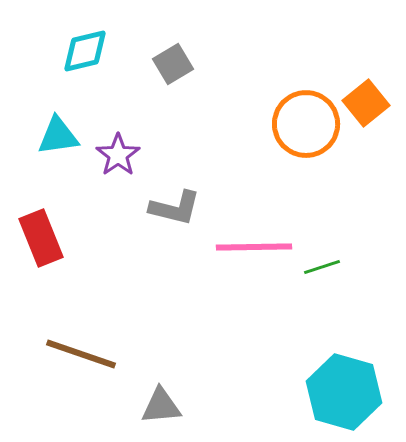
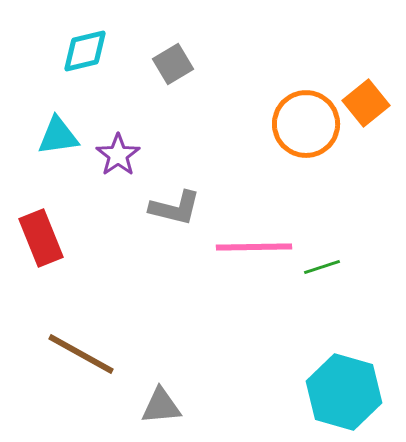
brown line: rotated 10 degrees clockwise
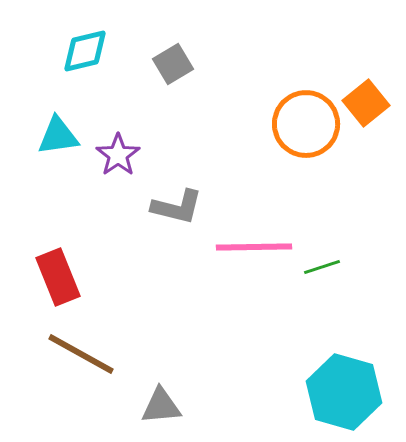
gray L-shape: moved 2 px right, 1 px up
red rectangle: moved 17 px right, 39 px down
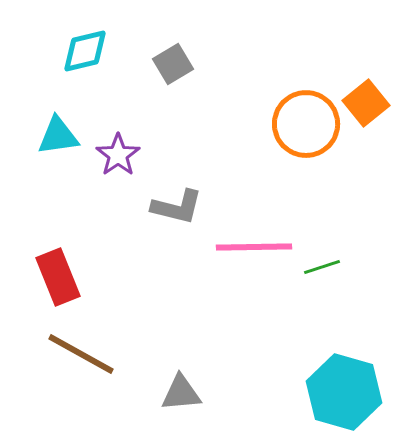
gray triangle: moved 20 px right, 13 px up
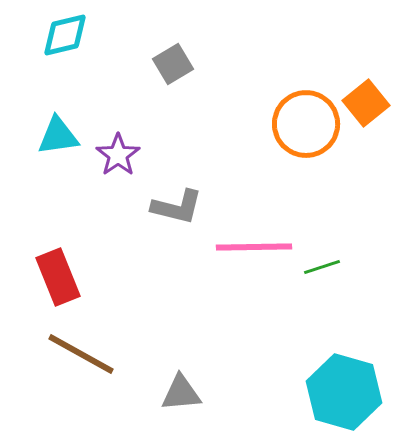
cyan diamond: moved 20 px left, 16 px up
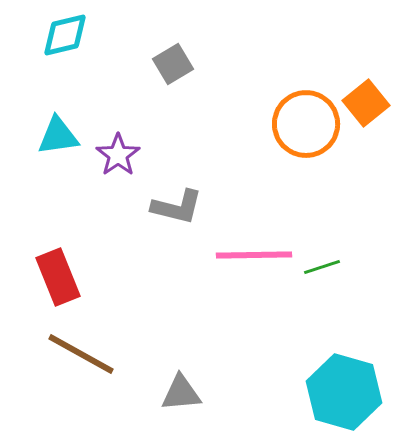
pink line: moved 8 px down
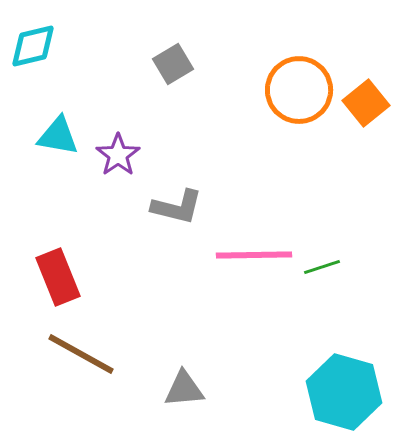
cyan diamond: moved 32 px left, 11 px down
orange circle: moved 7 px left, 34 px up
cyan triangle: rotated 18 degrees clockwise
gray triangle: moved 3 px right, 4 px up
